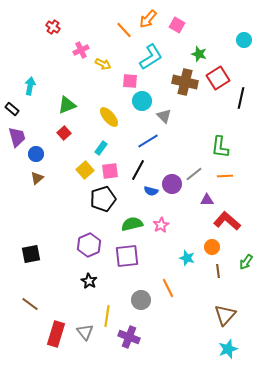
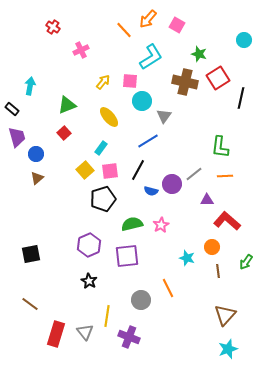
yellow arrow at (103, 64): moved 18 px down; rotated 77 degrees counterclockwise
gray triangle at (164, 116): rotated 21 degrees clockwise
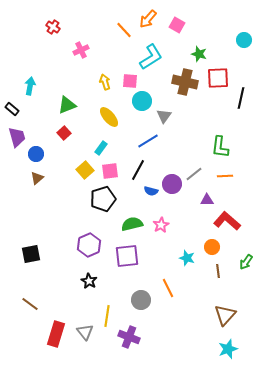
red square at (218, 78): rotated 30 degrees clockwise
yellow arrow at (103, 82): moved 2 px right; rotated 56 degrees counterclockwise
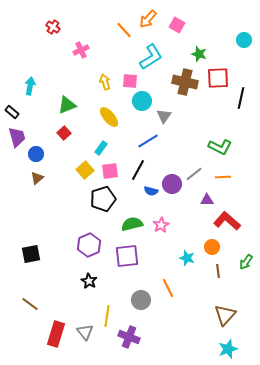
black rectangle at (12, 109): moved 3 px down
green L-shape at (220, 147): rotated 70 degrees counterclockwise
orange line at (225, 176): moved 2 px left, 1 px down
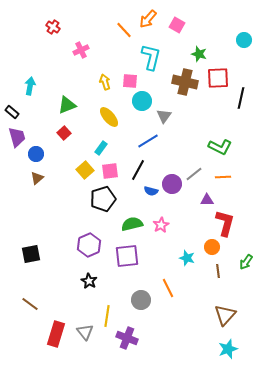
cyan L-shape at (151, 57): rotated 44 degrees counterclockwise
red L-shape at (227, 221): moved 2 px left, 2 px down; rotated 64 degrees clockwise
purple cross at (129, 337): moved 2 px left, 1 px down
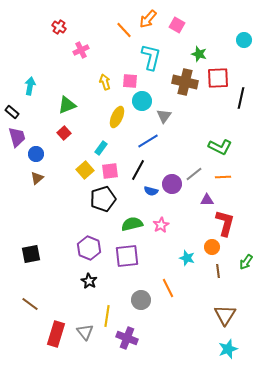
red cross at (53, 27): moved 6 px right
yellow ellipse at (109, 117): moved 8 px right; rotated 65 degrees clockwise
purple hexagon at (89, 245): moved 3 px down; rotated 15 degrees counterclockwise
brown triangle at (225, 315): rotated 10 degrees counterclockwise
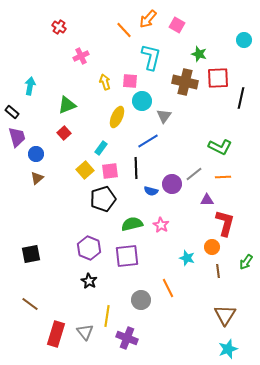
pink cross at (81, 50): moved 6 px down
black line at (138, 170): moved 2 px left, 2 px up; rotated 30 degrees counterclockwise
pink star at (161, 225): rotated 14 degrees counterclockwise
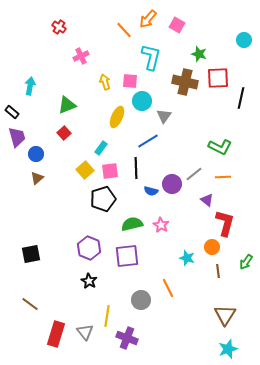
purple triangle at (207, 200): rotated 40 degrees clockwise
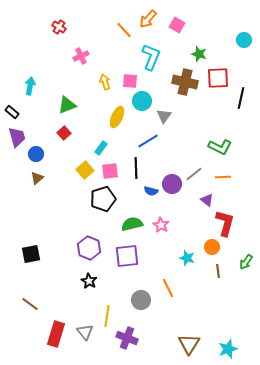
cyan L-shape at (151, 57): rotated 8 degrees clockwise
brown triangle at (225, 315): moved 36 px left, 29 px down
